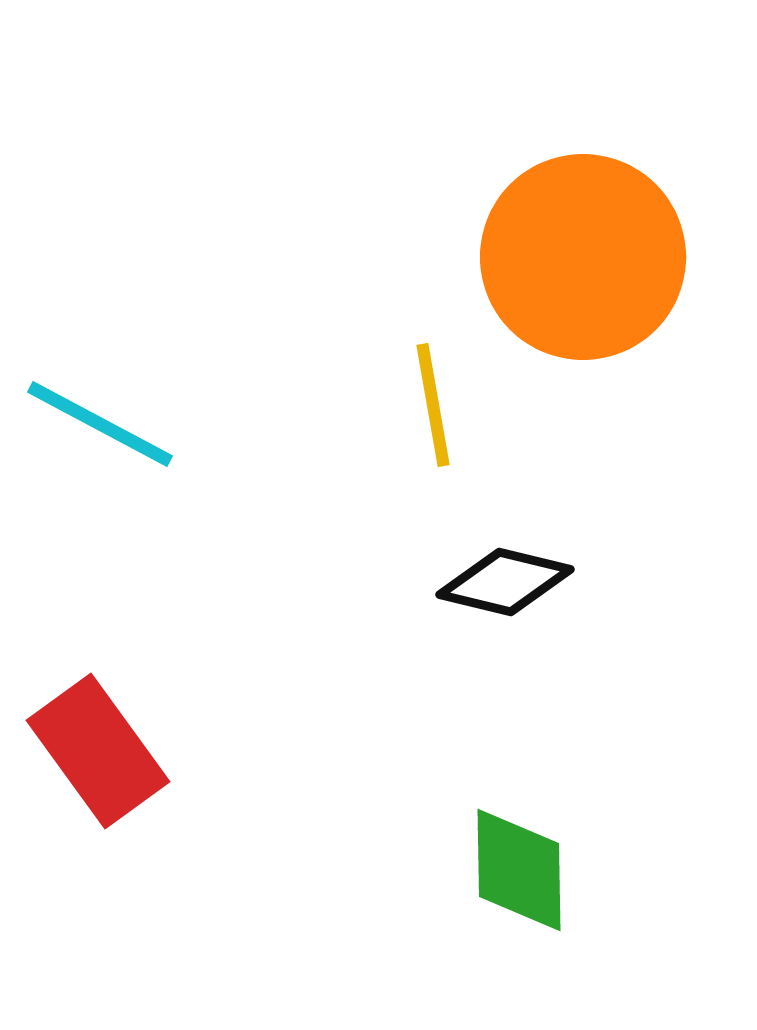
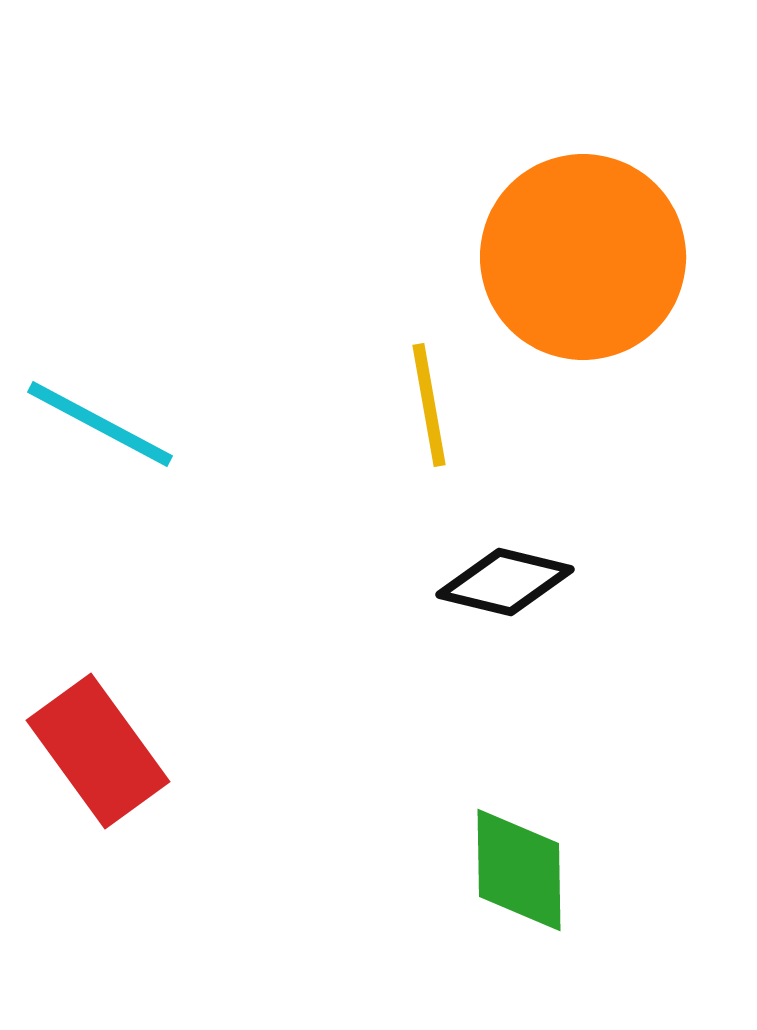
yellow line: moved 4 px left
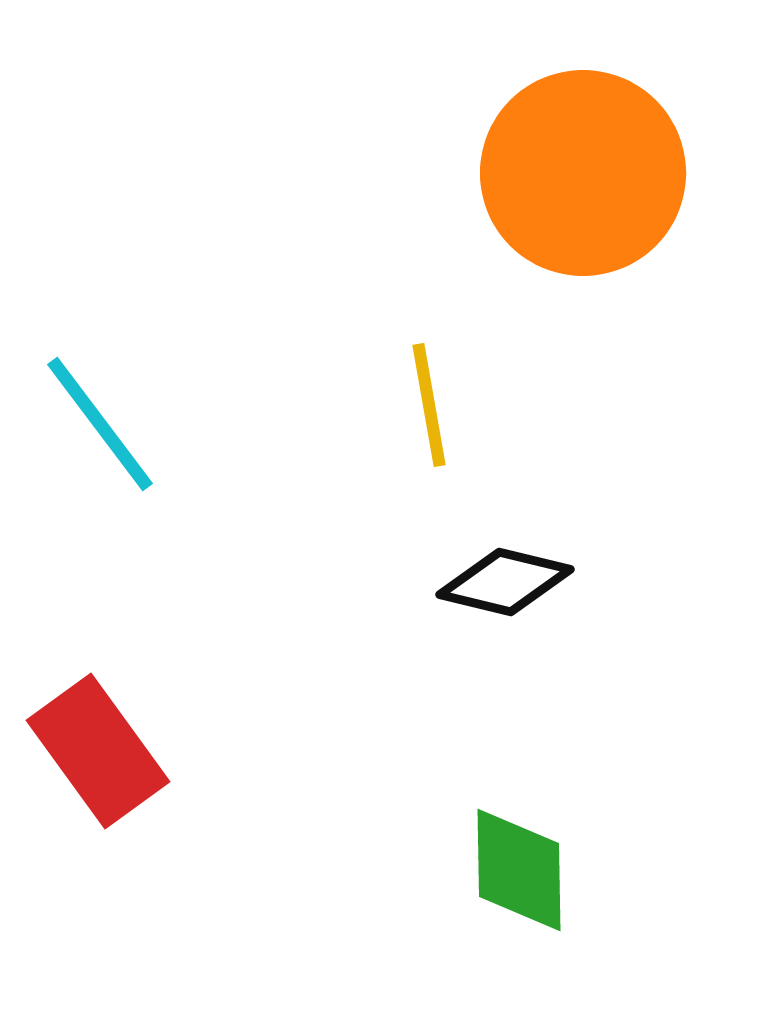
orange circle: moved 84 px up
cyan line: rotated 25 degrees clockwise
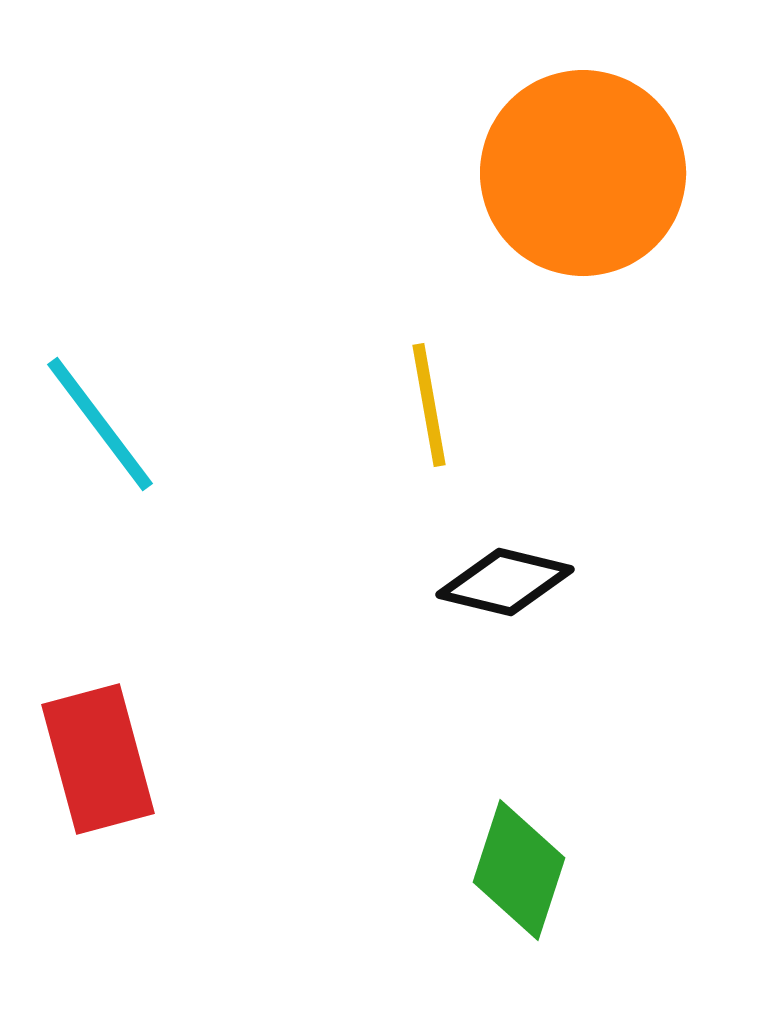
red rectangle: moved 8 px down; rotated 21 degrees clockwise
green diamond: rotated 19 degrees clockwise
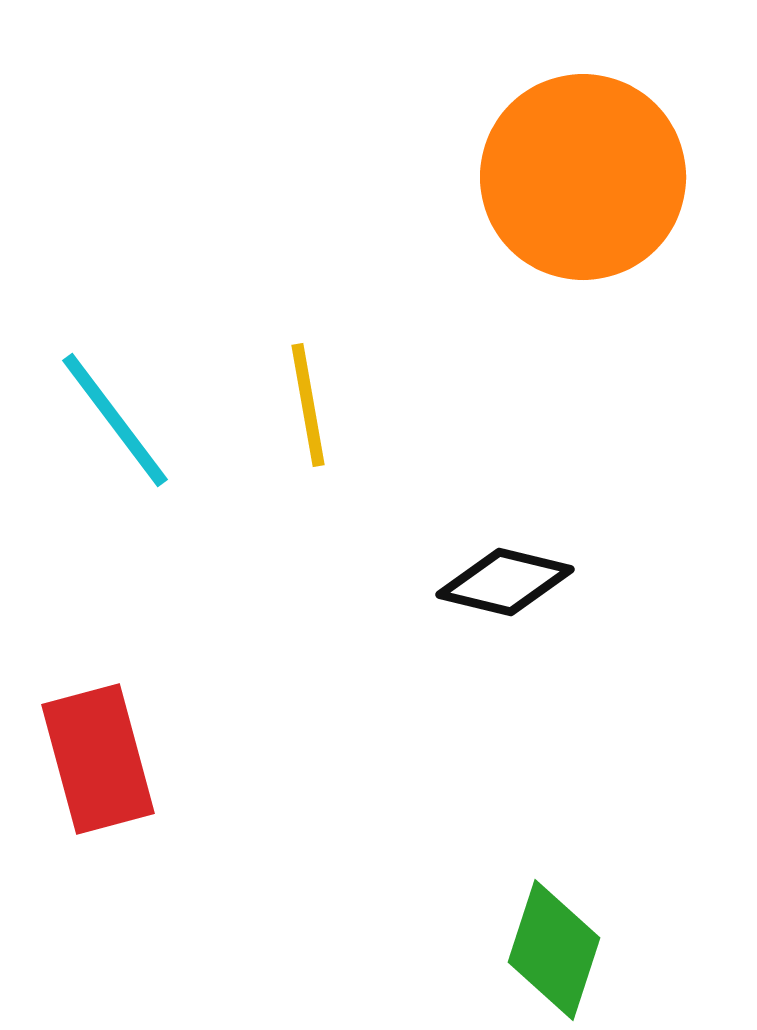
orange circle: moved 4 px down
yellow line: moved 121 px left
cyan line: moved 15 px right, 4 px up
green diamond: moved 35 px right, 80 px down
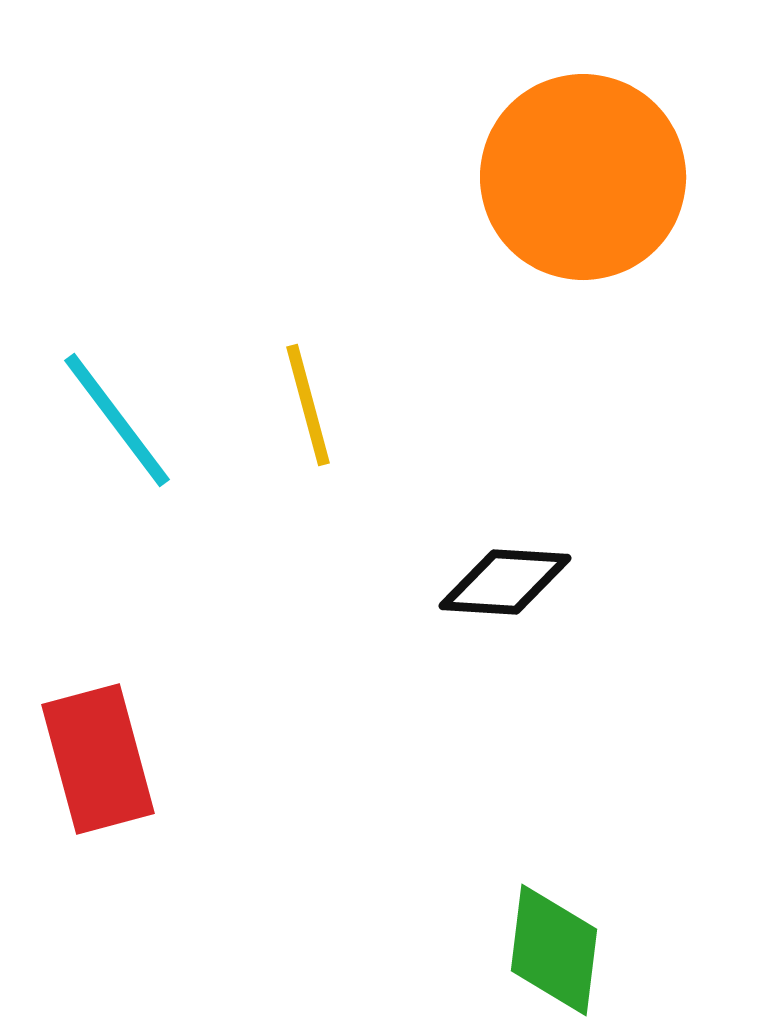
yellow line: rotated 5 degrees counterclockwise
cyan line: moved 2 px right
black diamond: rotated 10 degrees counterclockwise
green diamond: rotated 11 degrees counterclockwise
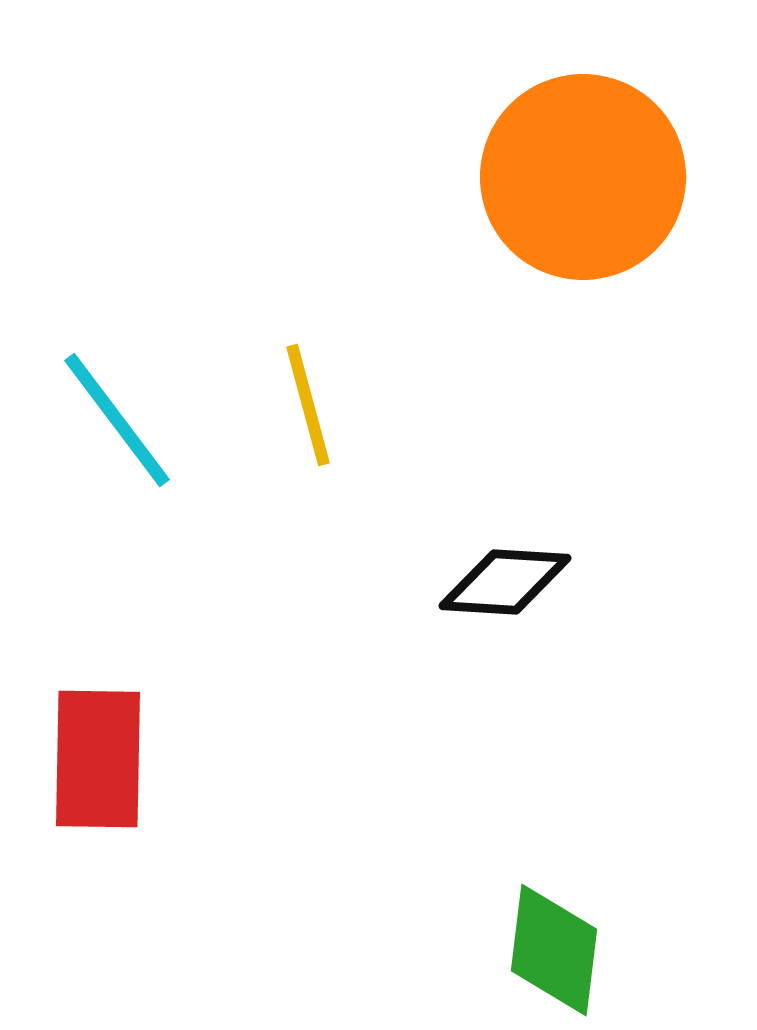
red rectangle: rotated 16 degrees clockwise
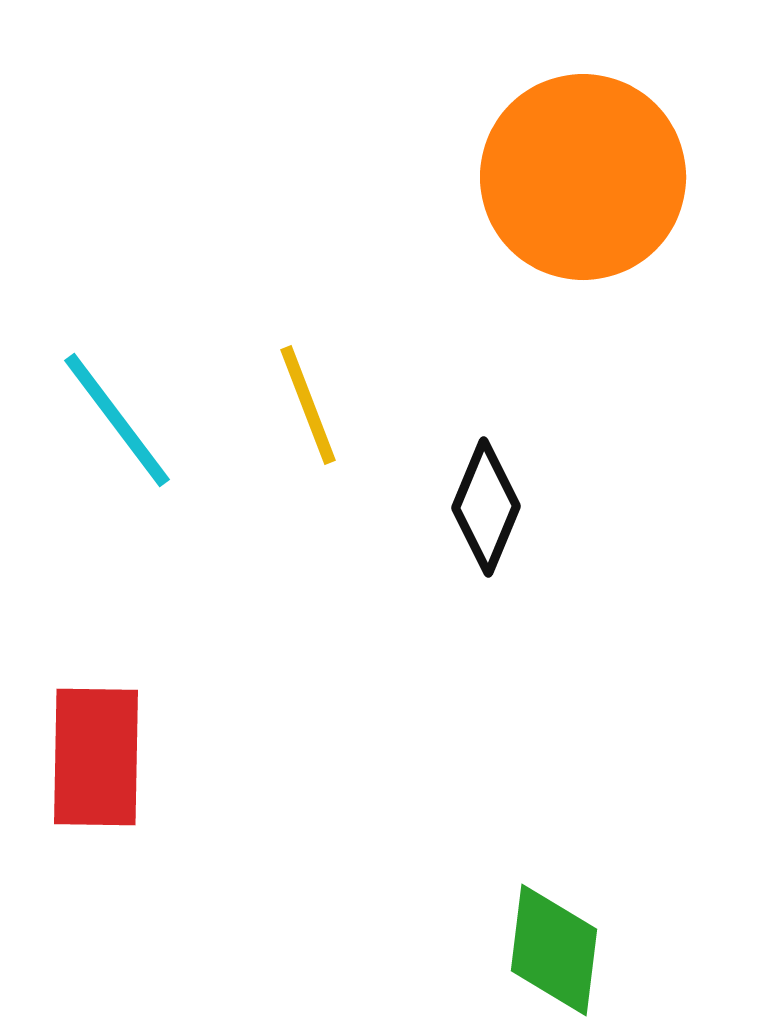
yellow line: rotated 6 degrees counterclockwise
black diamond: moved 19 px left, 75 px up; rotated 71 degrees counterclockwise
red rectangle: moved 2 px left, 2 px up
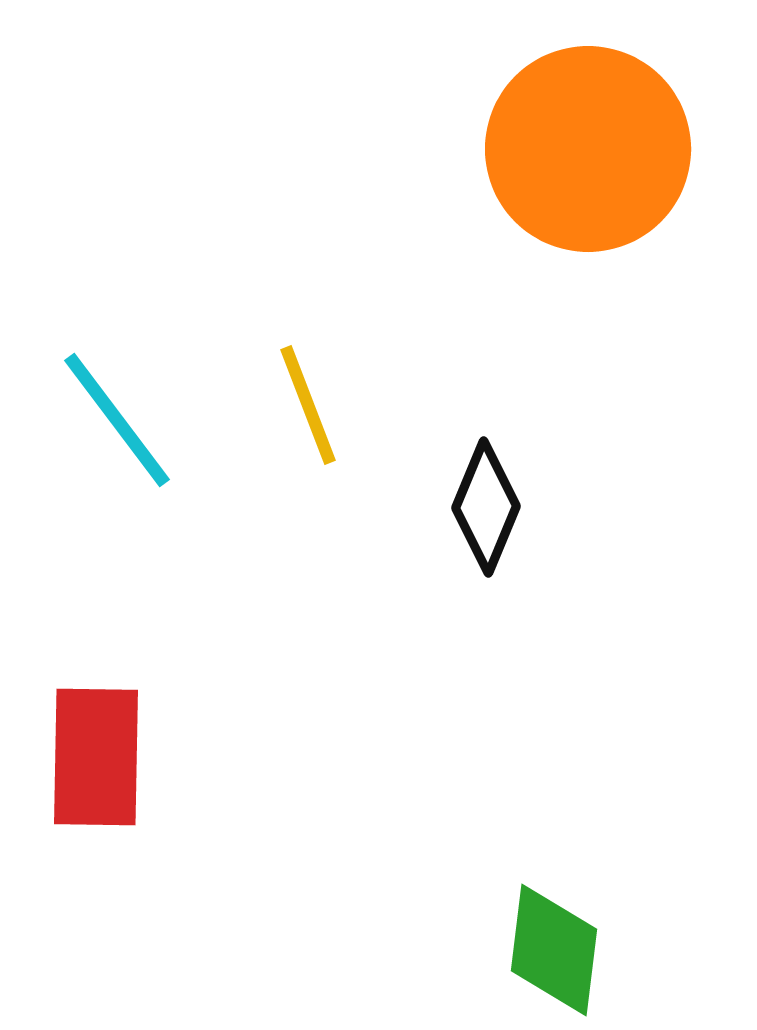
orange circle: moved 5 px right, 28 px up
